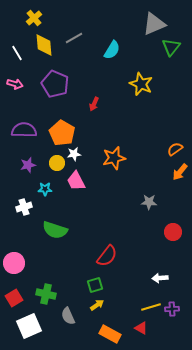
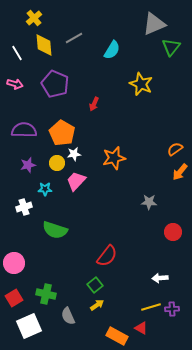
pink trapezoid: rotated 70 degrees clockwise
green square: rotated 21 degrees counterclockwise
orange rectangle: moved 7 px right, 2 px down
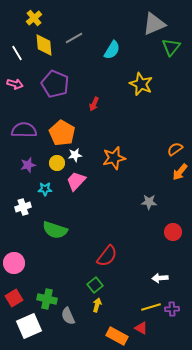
white star: moved 1 px right, 1 px down
white cross: moved 1 px left
green cross: moved 1 px right, 5 px down
yellow arrow: rotated 40 degrees counterclockwise
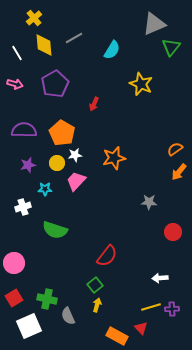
purple pentagon: rotated 20 degrees clockwise
orange arrow: moved 1 px left
red triangle: rotated 16 degrees clockwise
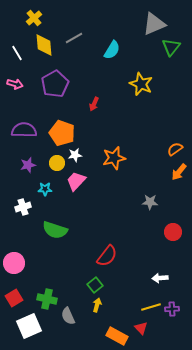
orange pentagon: rotated 10 degrees counterclockwise
gray star: moved 1 px right
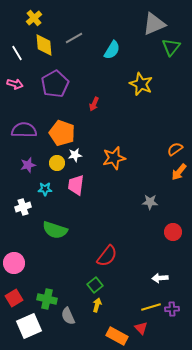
pink trapezoid: moved 4 px down; rotated 35 degrees counterclockwise
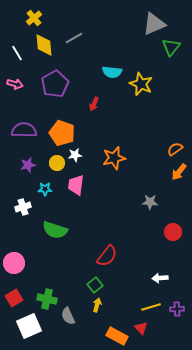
cyan semicircle: moved 22 px down; rotated 66 degrees clockwise
purple cross: moved 5 px right
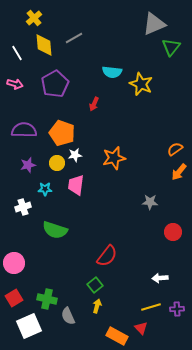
yellow arrow: moved 1 px down
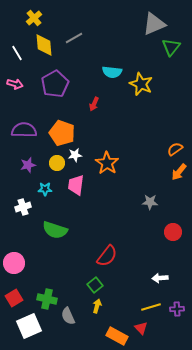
orange star: moved 7 px left, 5 px down; rotated 25 degrees counterclockwise
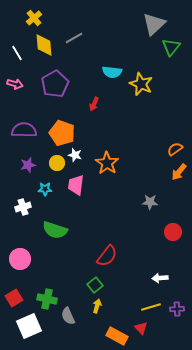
gray triangle: rotated 20 degrees counterclockwise
white star: rotated 24 degrees clockwise
pink circle: moved 6 px right, 4 px up
